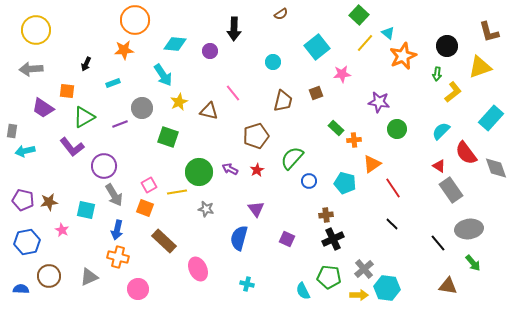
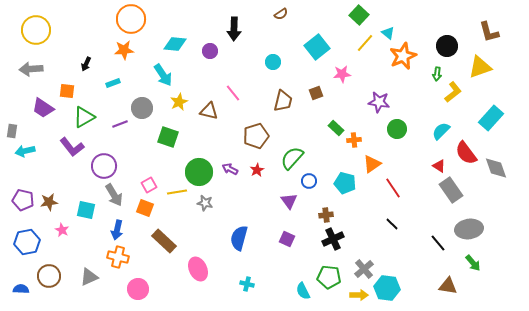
orange circle at (135, 20): moved 4 px left, 1 px up
gray star at (206, 209): moved 1 px left, 6 px up
purple triangle at (256, 209): moved 33 px right, 8 px up
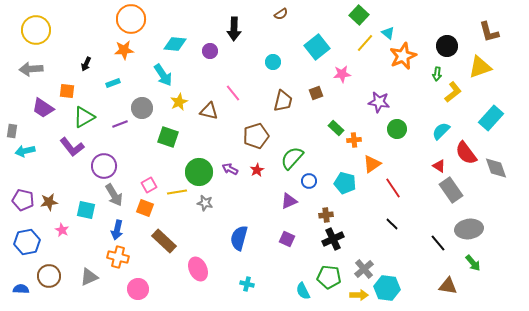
purple triangle at (289, 201): rotated 42 degrees clockwise
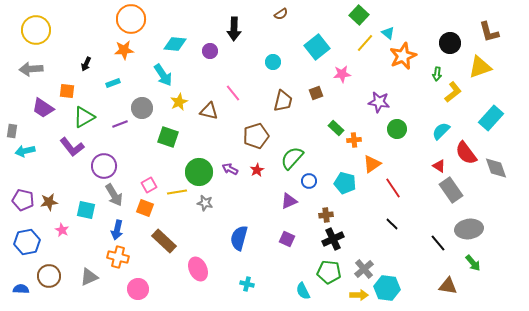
black circle at (447, 46): moved 3 px right, 3 px up
green pentagon at (329, 277): moved 5 px up
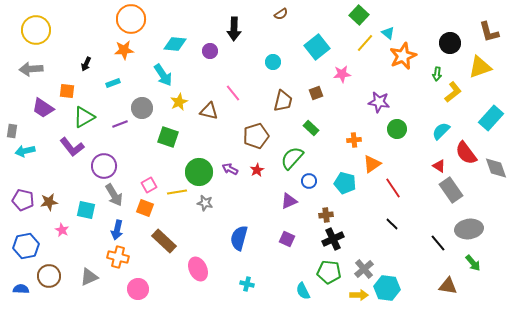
green rectangle at (336, 128): moved 25 px left
blue hexagon at (27, 242): moved 1 px left, 4 px down
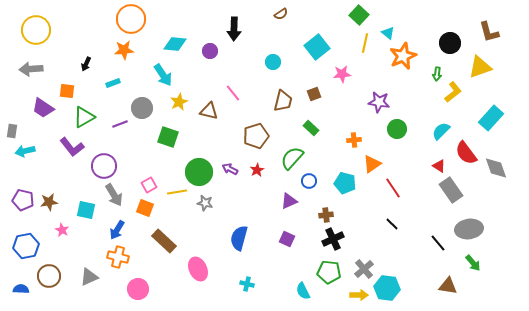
yellow line at (365, 43): rotated 30 degrees counterclockwise
brown square at (316, 93): moved 2 px left, 1 px down
blue arrow at (117, 230): rotated 18 degrees clockwise
